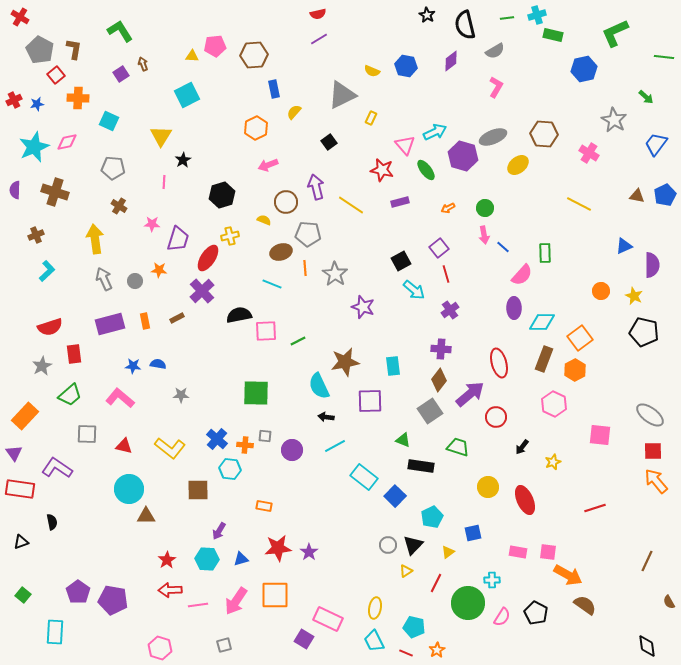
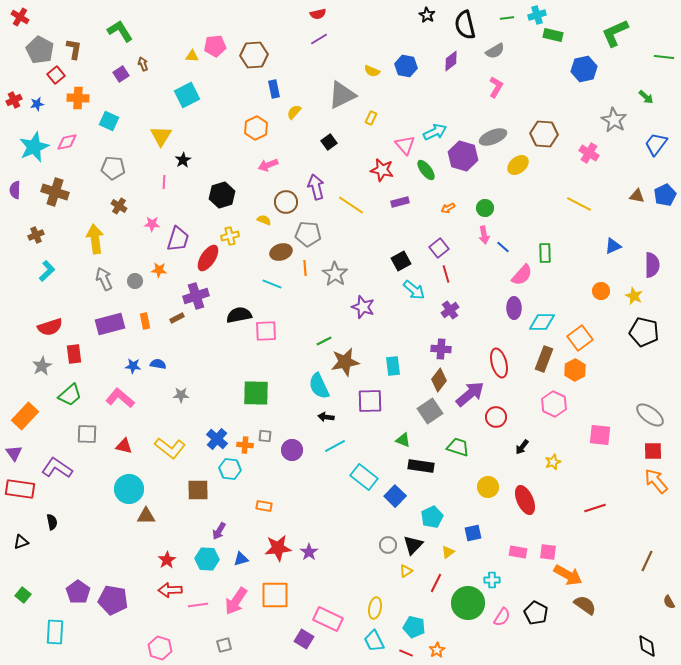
blue triangle at (624, 246): moved 11 px left
purple cross at (202, 291): moved 6 px left, 5 px down; rotated 25 degrees clockwise
green line at (298, 341): moved 26 px right
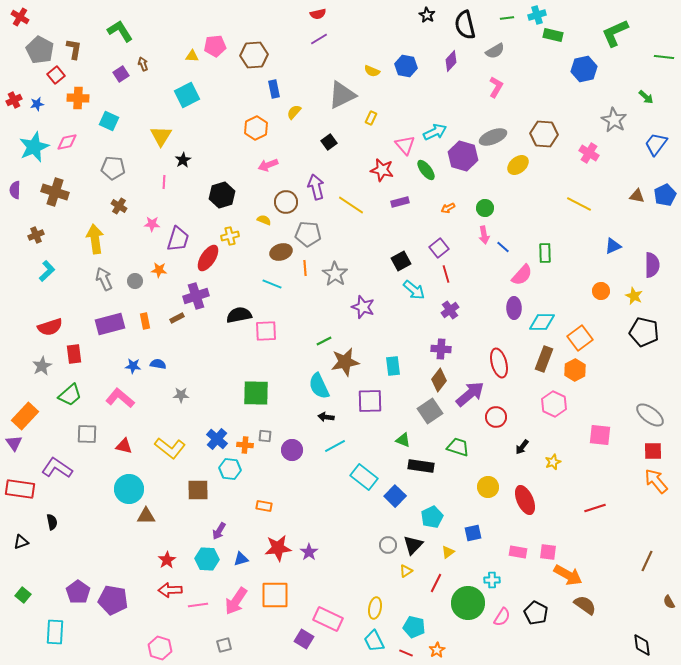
purple diamond at (451, 61): rotated 10 degrees counterclockwise
purple triangle at (14, 453): moved 10 px up
black diamond at (647, 646): moved 5 px left, 1 px up
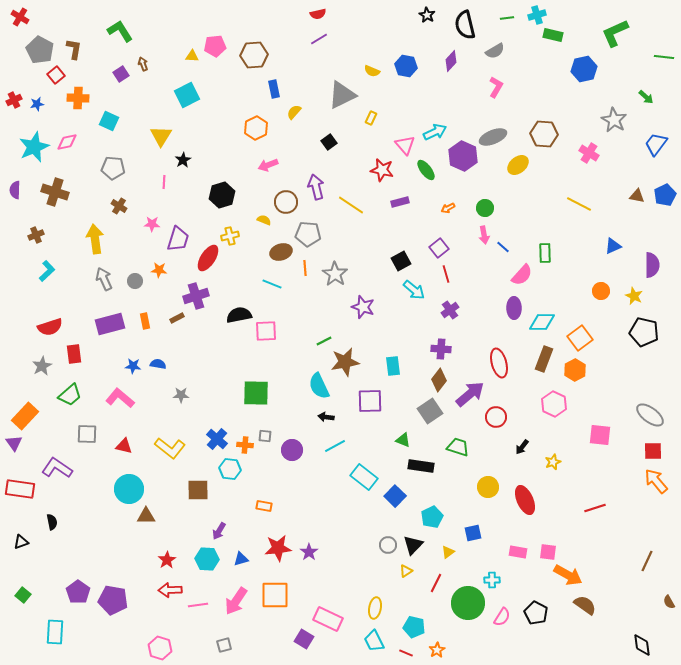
purple hexagon at (463, 156): rotated 8 degrees clockwise
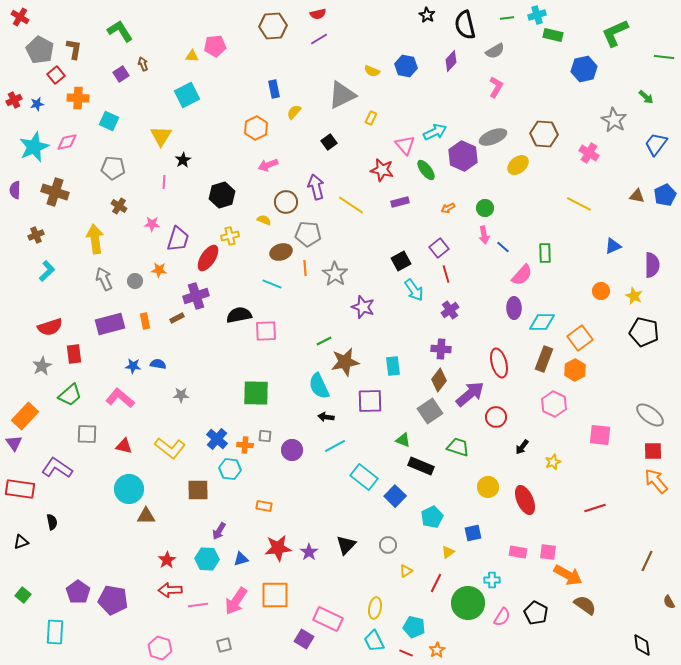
brown hexagon at (254, 55): moved 19 px right, 29 px up
cyan arrow at (414, 290): rotated 15 degrees clockwise
black rectangle at (421, 466): rotated 15 degrees clockwise
black triangle at (413, 545): moved 67 px left
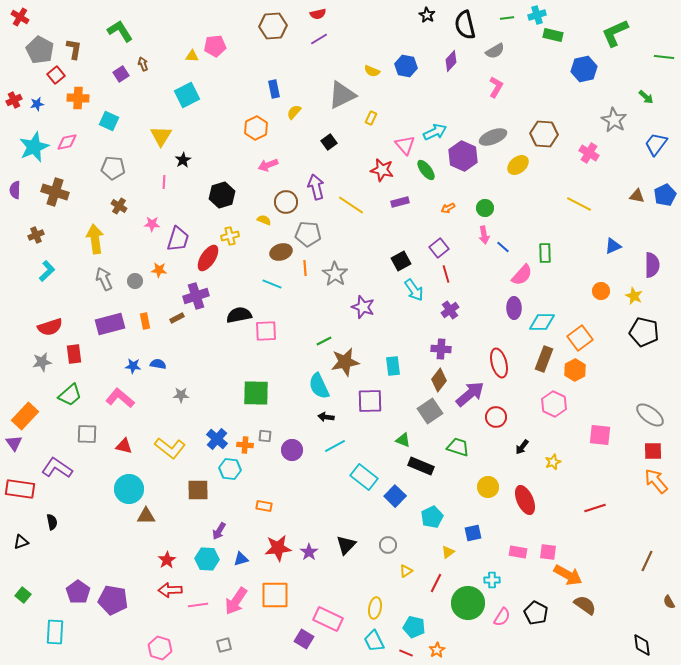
gray star at (42, 366): moved 4 px up; rotated 18 degrees clockwise
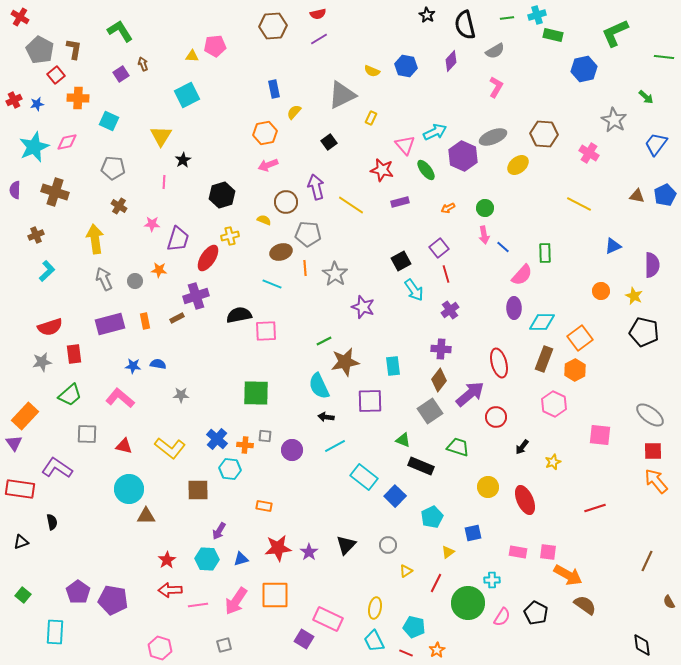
orange hexagon at (256, 128): moved 9 px right, 5 px down; rotated 15 degrees clockwise
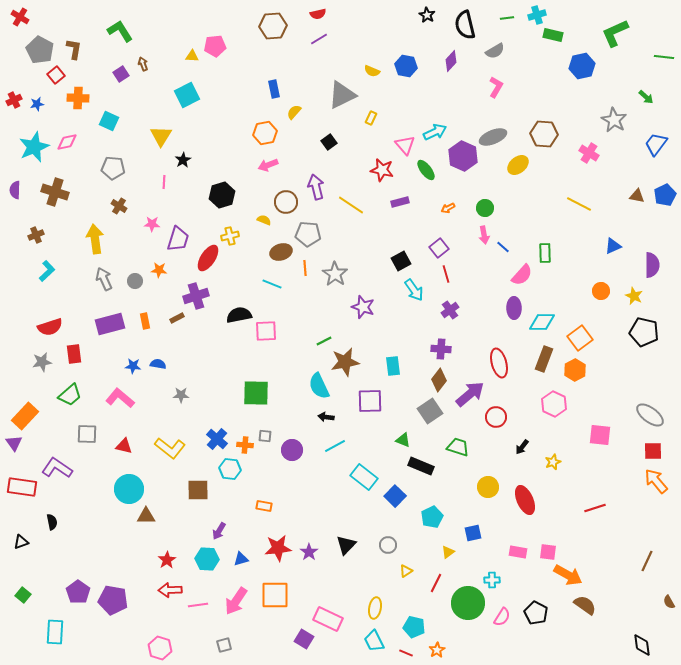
blue hexagon at (584, 69): moved 2 px left, 3 px up
red rectangle at (20, 489): moved 2 px right, 2 px up
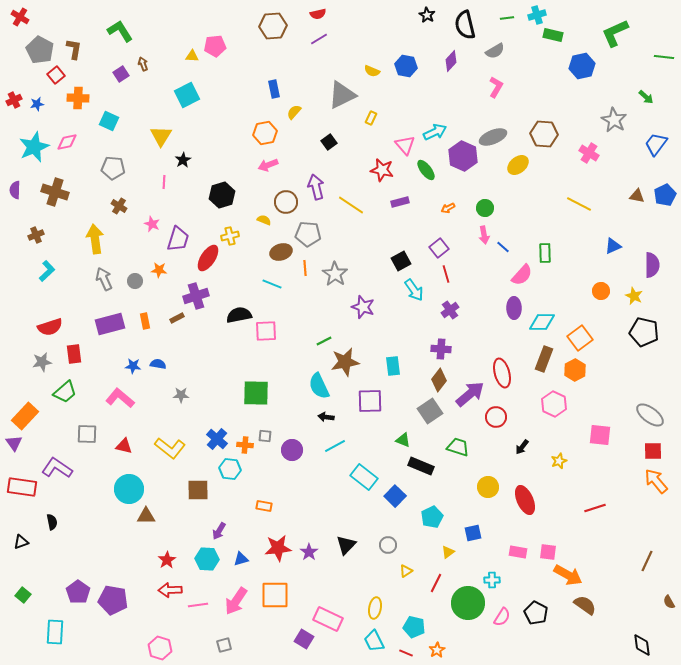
pink star at (152, 224): rotated 21 degrees clockwise
red ellipse at (499, 363): moved 3 px right, 10 px down
green trapezoid at (70, 395): moved 5 px left, 3 px up
yellow star at (553, 462): moved 6 px right, 1 px up
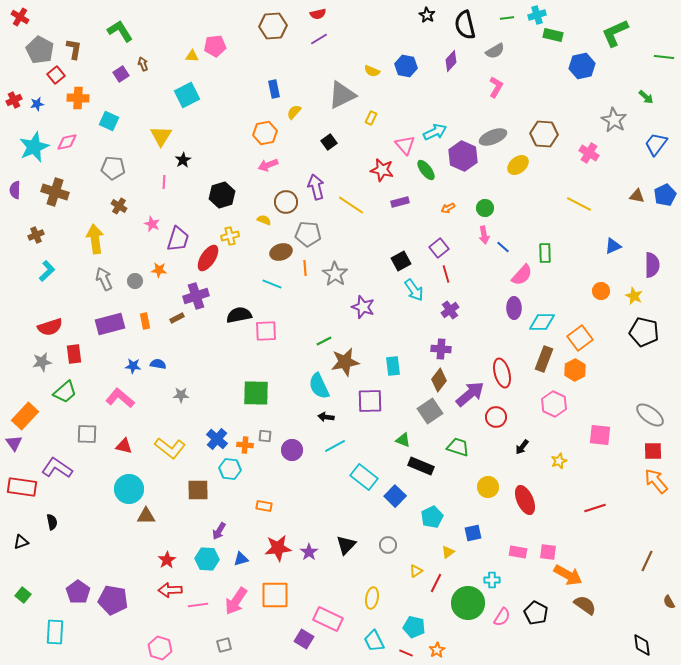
yellow triangle at (406, 571): moved 10 px right
yellow ellipse at (375, 608): moved 3 px left, 10 px up
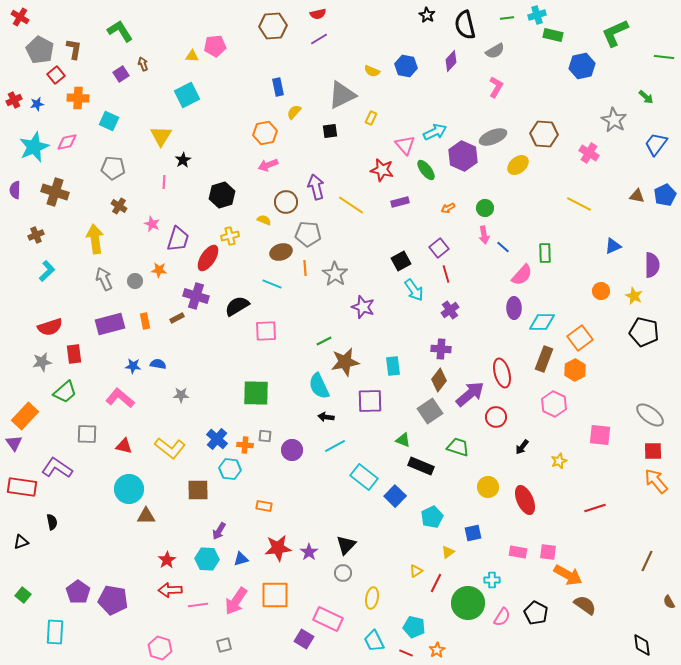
blue rectangle at (274, 89): moved 4 px right, 2 px up
black square at (329, 142): moved 1 px right, 11 px up; rotated 28 degrees clockwise
purple cross at (196, 296): rotated 35 degrees clockwise
black semicircle at (239, 315): moved 2 px left, 9 px up; rotated 20 degrees counterclockwise
gray circle at (388, 545): moved 45 px left, 28 px down
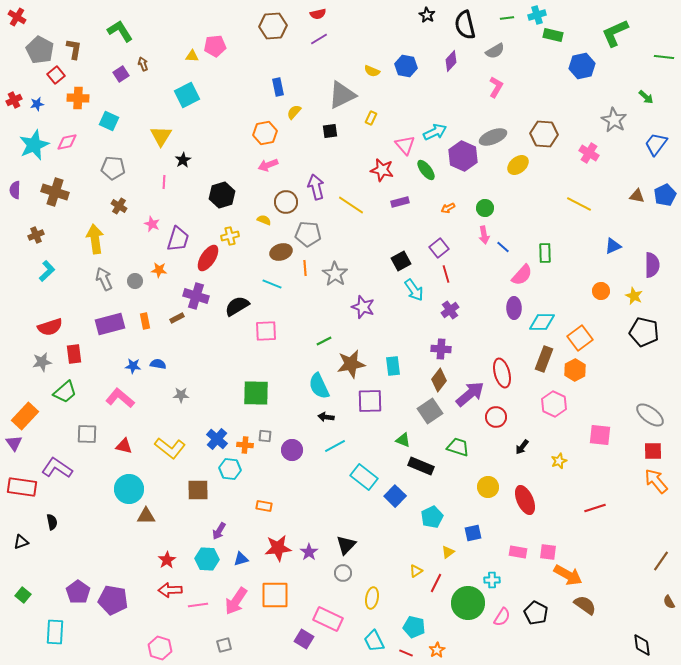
red cross at (20, 17): moved 3 px left
cyan star at (34, 147): moved 2 px up
brown star at (345, 362): moved 6 px right, 2 px down
brown line at (647, 561): moved 14 px right; rotated 10 degrees clockwise
